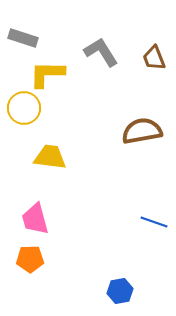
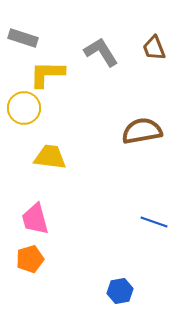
brown trapezoid: moved 10 px up
orange pentagon: rotated 16 degrees counterclockwise
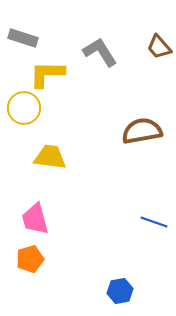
brown trapezoid: moved 5 px right, 1 px up; rotated 20 degrees counterclockwise
gray L-shape: moved 1 px left
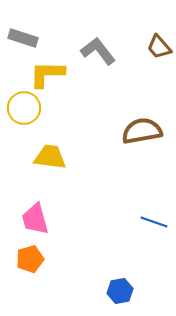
gray L-shape: moved 2 px left, 1 px up; rotated 6 degrees counterclockwise
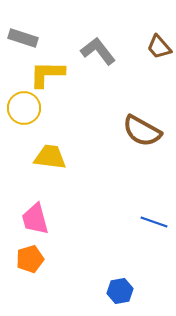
brown semicircle: rotated 141 degrees counterclockwise
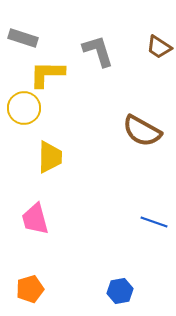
brown trapezoid: rotated 16 degrees counterclockwise
gray L-shape: rotated 21 degrees clockwise
yellow trapezoid: rotated 84 degrees clockwise
orange pentagon: moved 30 px down
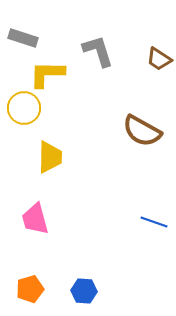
brown trapezoid: moved 12 px down
blue hexagon: moved 36 px left; rotated 15 degrees clockwise
